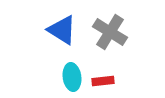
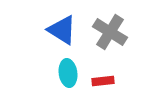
cyan ellipse: moved 4 px left, 4 px up
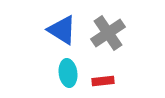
gray cross: moved 2 px left, 1 px down; rotated 24 degrees clockwise
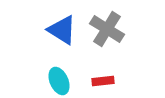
gray cross: moved 1 px left, 4 px up; rotated 24 degrees counterclockwise
cyan ellipse: moved 9 px left, 8 px down; rotated 16 degrees counterclockwise
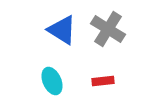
gray cross: moved 1 px right
cyan ellipse: moved 7 px left
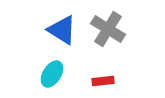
cyan ellipse: moved 7 px up; rotated 56 degrees clockwise
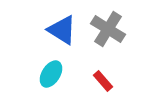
cyan ellipse: moved 1 px left
red rectangle: rotated 55 degrees clockwise
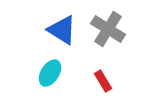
cyan ellipse: moved 1 px left, 1 px up
red rectangle: rotated 10 degrees clockwise
